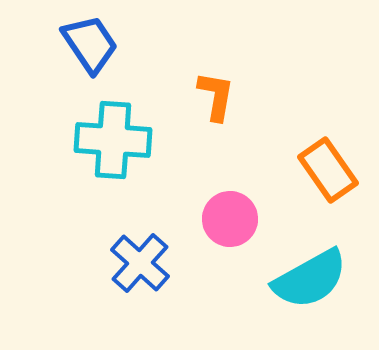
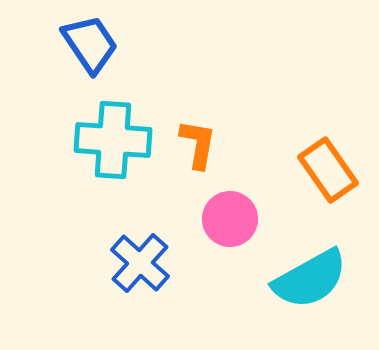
orange L-shape: moved 18 px left, 48 px down
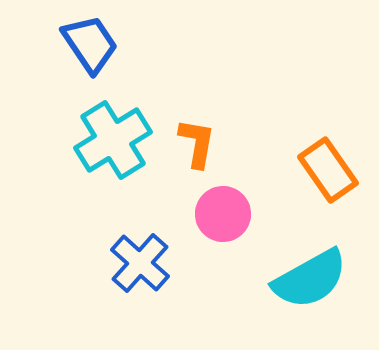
cyan cross: rotated 36 degrees counterclockwise
orange L-shape: moved 1 px left, 1 px up
pink circle: moved 7 px left, 5 px up
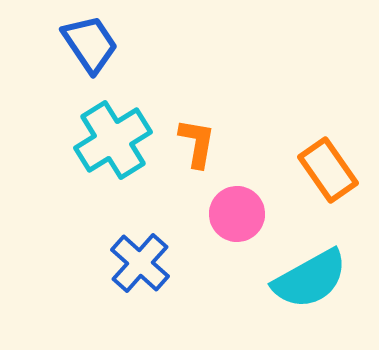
pink circle: moved 14 px right
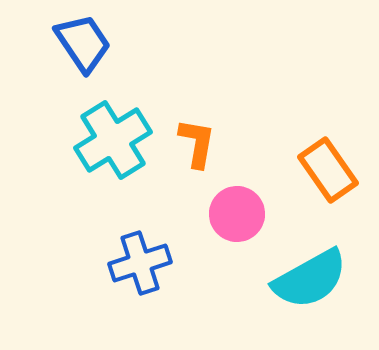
blue trapezoid: moved 7 px left, 1 px up
blue cross: rotated 30 degrees clockwise
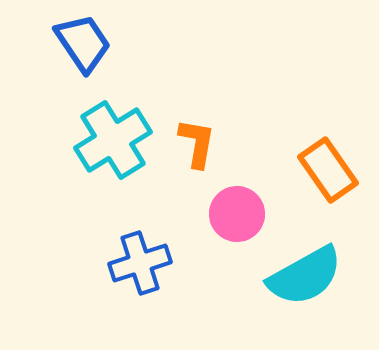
cyan semicircle: moved 5 px left, 3 px up
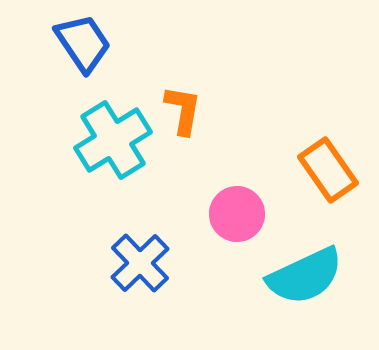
orange L-shape: moved 14 px left, 33 px up
blue cross: rotated 26 degrees counterclockwise
cyan semicircle: rotated 4 degrees clockwise
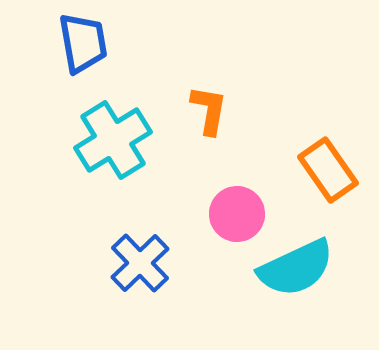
blue trapezoid: rotated 24 degrees clockwise
orange L-shape: moved 26 px right
cyan semicircle: moved 9 px left, 8 px up
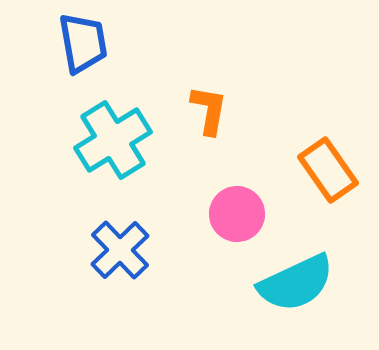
blue cross: moved 20 px left, 13 px up
cyan semicircle: moved 15 px down
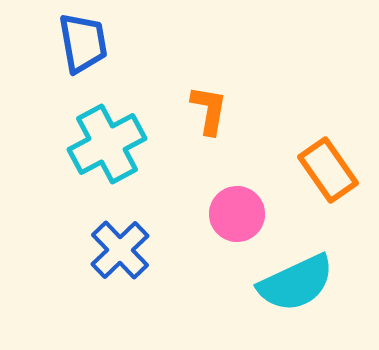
cyan cross: moved 6 px left, 4 px down; rotated 4 degrees clockwise
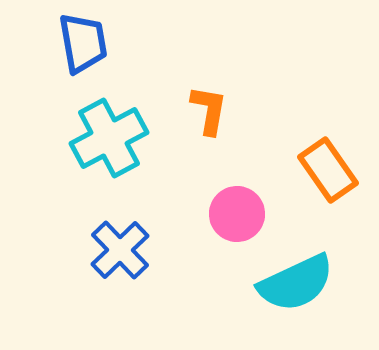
cyan cross: moved 2 px right, 6 px up
